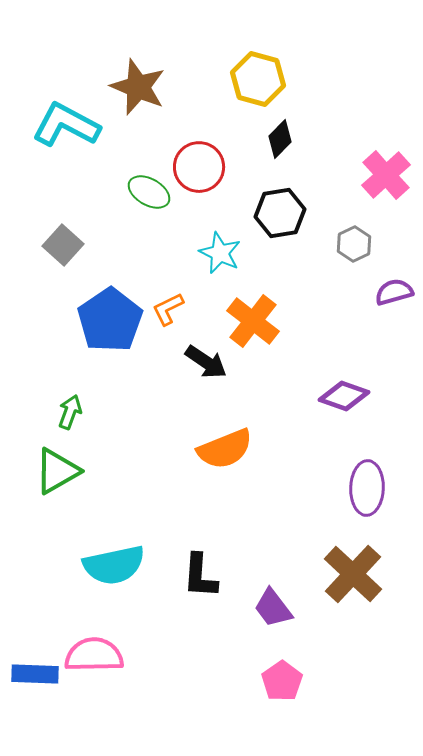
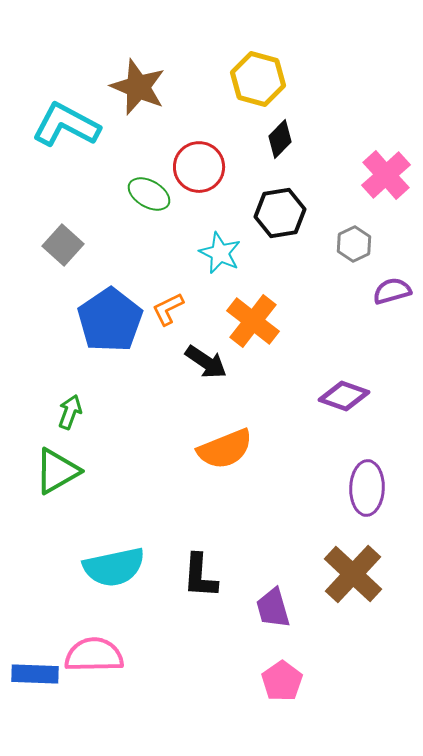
green ellipse: moved 2 px down
purple semicircle: moved 2 px left, 1 px up
cyan semicircle: moved 2 px down
purple trapezoid: rotated 21 degrees clockwise
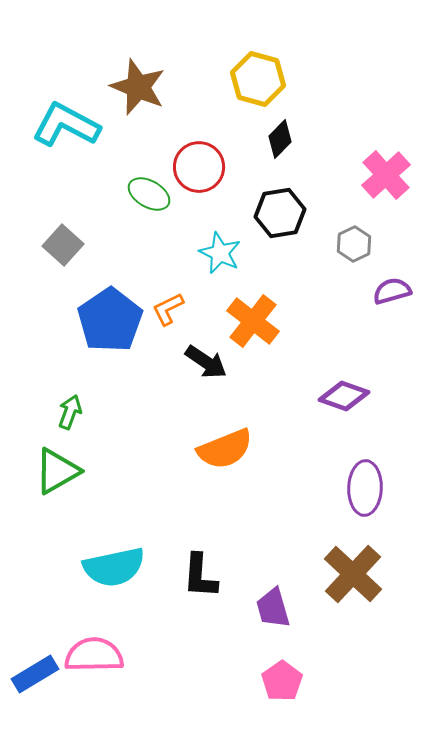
purple ellipse: moved 2 px left
blue rectangle: rotated 33 degrees counterclockwise
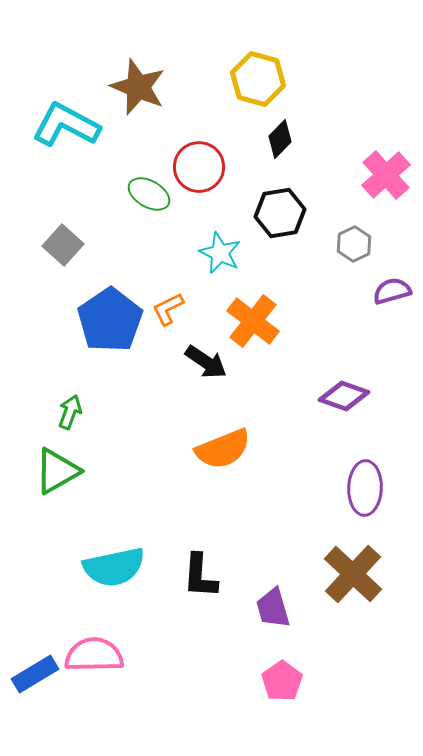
orange semicircle: moved 2 px left
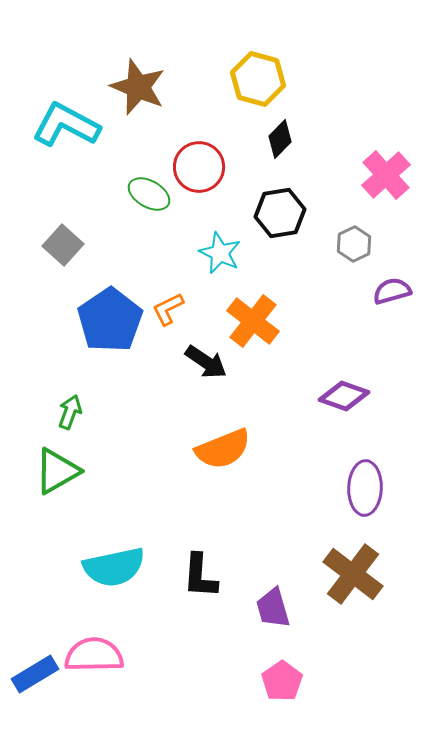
brown cross: rotated 6 degrees counterclockwise
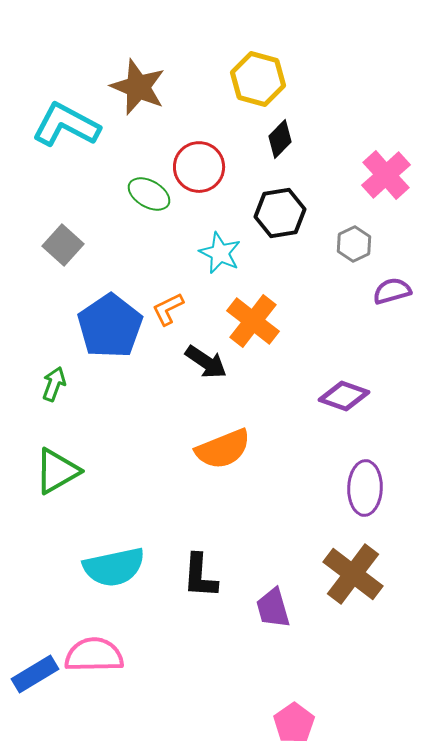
blue pentagon: moved 6 px down
green arrow: moved 16 px left, 28 px up
pink pentagon: moved 12 px right, 42 px down
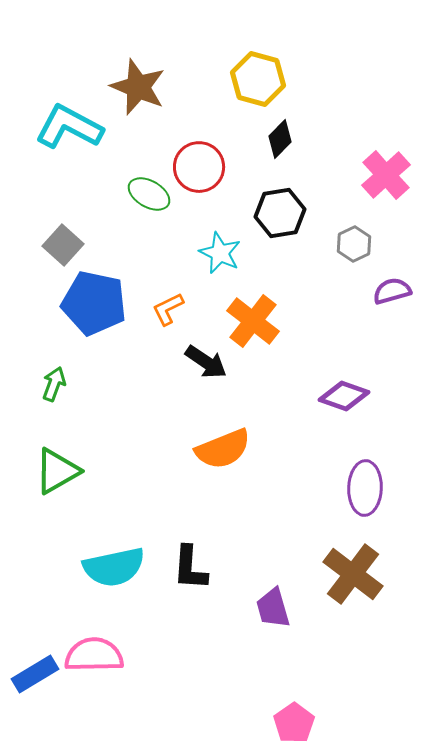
cyan L-shape: moved 3 px right, 2 px down
blue pentagon: moved 16 px left, 23 px up; rotated 26 degrees counterclockwise
black L-shape: moved 10 px left, 8 px up
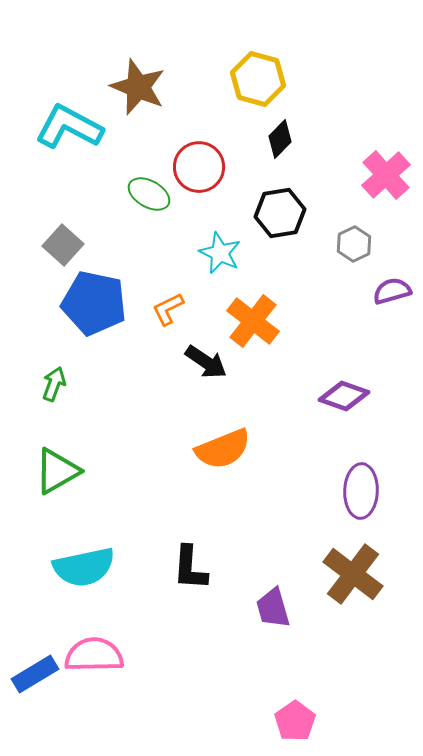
purple ellipse: moved 4 px left, 3 px down
cyan semicircle: moved 30 px left
pink pentagon: moved 1 px right, 2 px up
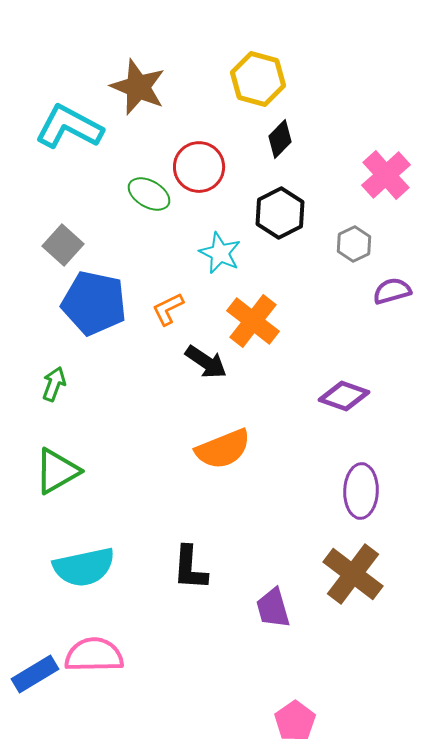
black hexagon: rotated 18 degrees counterclockwise
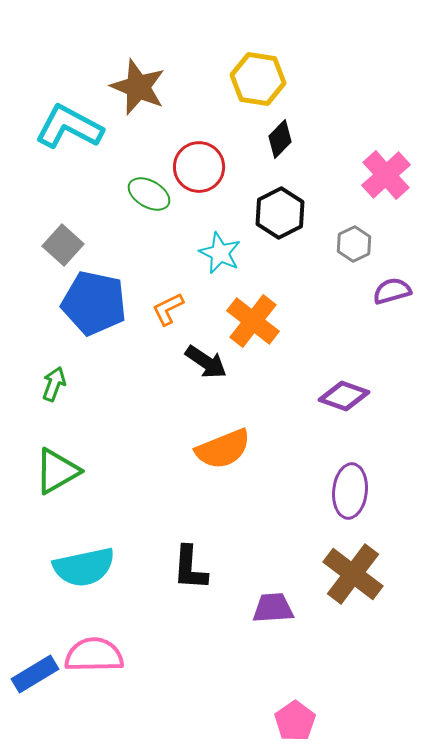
yellow hexagon: rotated 6 degrees counterclockwise
purple ellipse: moved 11 px left; rotated 4 degrees clockwise
purple trapezoid: rotated 102 degrees clockwise
